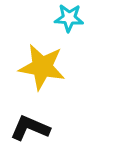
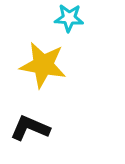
yellow star: moved 1 px right, 2 px up
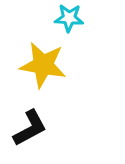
black L-shape: rotated 129 degrees clockwise
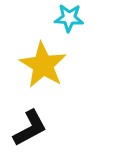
yellow star: rotated 21 degrees clockwise
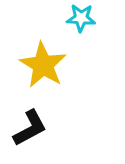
cyan star: moved 12 px right
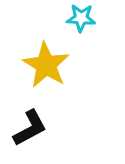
yellow star: moved 3 px right
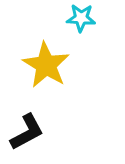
black L-shape: moved 3 px left, 4 px down
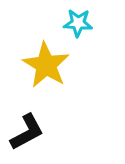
cyan star: moved 3 px left, 5 px down
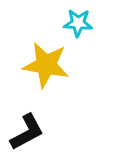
yellow star: rotated 21 degrees counterclockwise
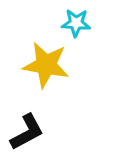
cyan star: moved 2 px left
